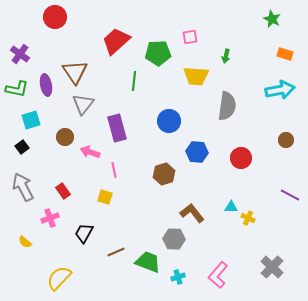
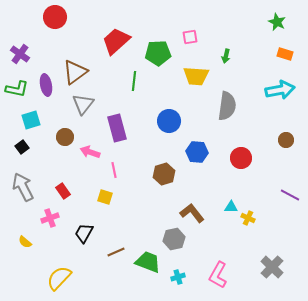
green star at (272, 19): moved 5 px right, 3 px down
brown triangle at (75, 72): rotated 28 degrees clockwise
gray hexagon at (174, 239): rotated 15 degrees counterclockwise
pink L-shape at (218, 275): rotated 12 degrees counterclockwise
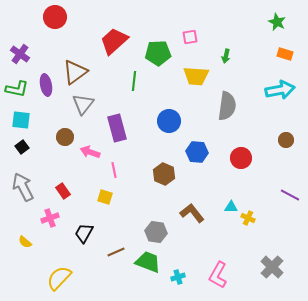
red trapezoid at (116, 41): moved 2 px left
cyan square at (31, 120): moved 10 px left; rotated 24 degrees clockwise
brown hexagon at (164, 174): rotated 20 degrees counterclockwise
gray hexagon at (174, 239): moved 18 px left, 7 px up; rotated 20 degrees clockwise
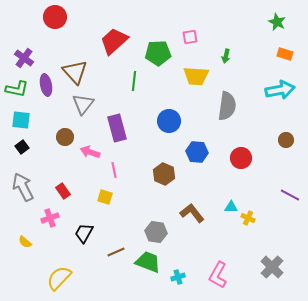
purple cross at (20, 54): moved 4 px right, 4 px down
brown triangle at (75, 72): rotated 36 degrees counterclockwise
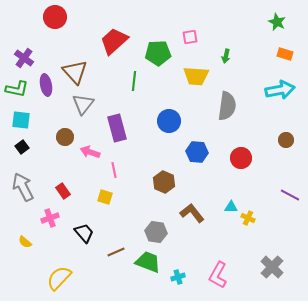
brown hexagon at (164, 174): moved 8 px down
black trapezoid at (84, 233): rotated 110 degrees clockwise
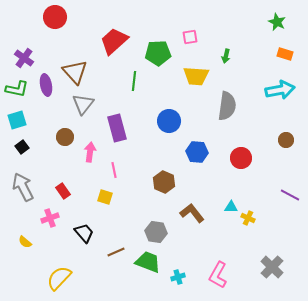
cyan square at (21, 120): moved 4 px left; rotated 24 degrees counterclockwise
pink arrow at (90, 152): rotated 78 degrees clockwise
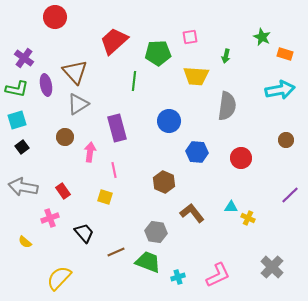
green star at (277, 22): moved 15 px left, 15 px down
gray triangle at (83, 104): moved 5 px left; rotated 20 degrees clockwise
gray arrow at (23, 187): rotated 52 degrees counterclockwise
purple line at (290, 195): rotated 72 degrees counterclockwise
pink L-shape at (218, 275): rotated 144 degrees counterclockwise
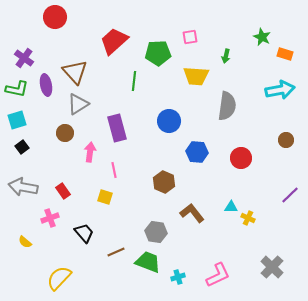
brown circle at (65, 137): moved 4 px up
